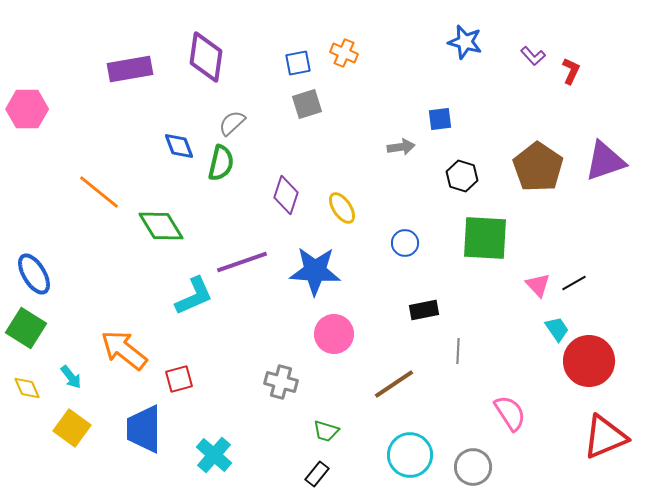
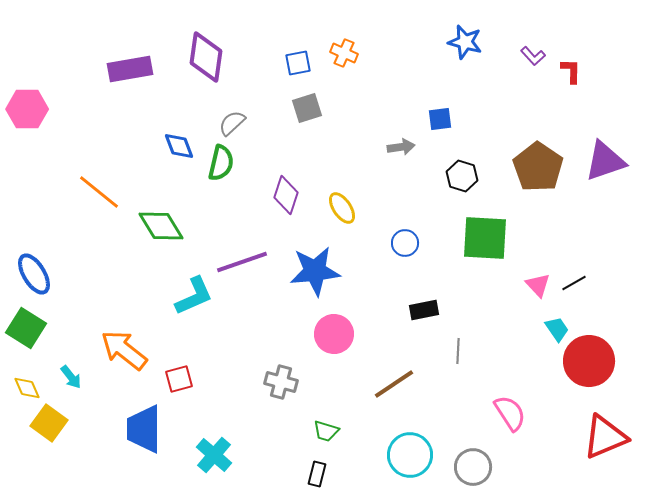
red L-shape at (571, 71): rotated 24 degrees counterclockwise
gray square at (307, 104): moved 4 px down
blue star at (315, 271): rotated 9 degrees counterclockwise
yellow square at (72, 428): moved 23 px left, 5 px up
black rectangle at (317, 474): rotated 25 degrees counterclockwise
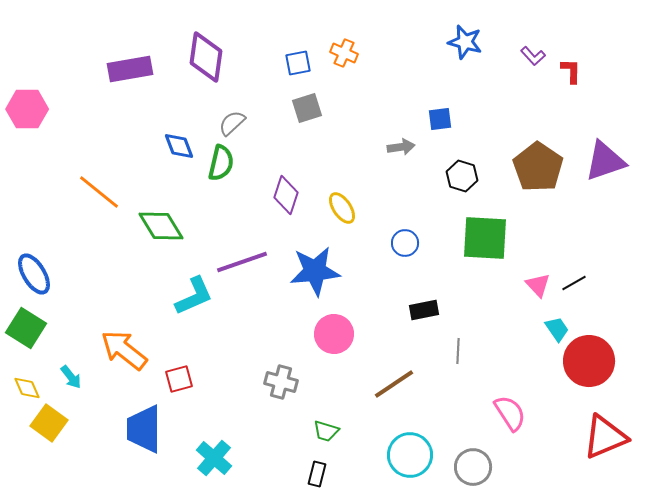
cyan cross at (214, 455): moved 3 px down
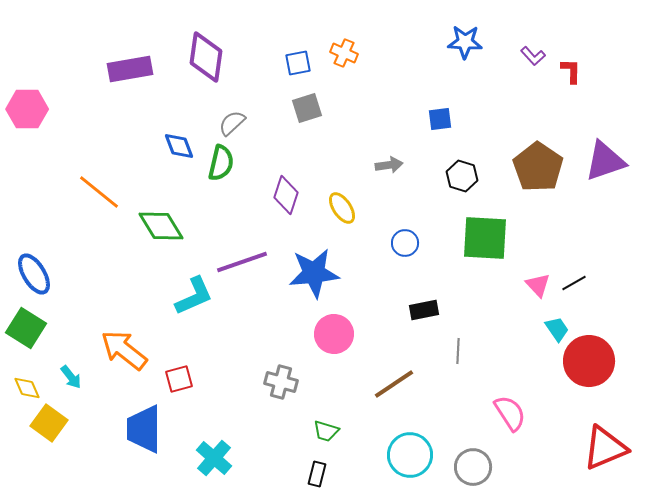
blue star at (465, 42): rotated 12 degrees counterclockwise
gray arrow at (401, 147): moved 12 px left, 18 px down
blue star at (315, 271): moved 1 px left, 2 px down
red triangle at (605, 437): moved 11 px down
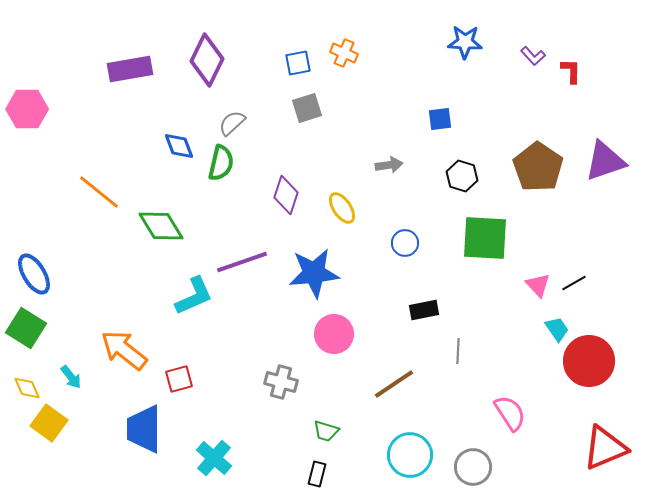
purple diamond at (206, 57): moved 1 px right, 3 px down; rotated 18 degrees clockwise
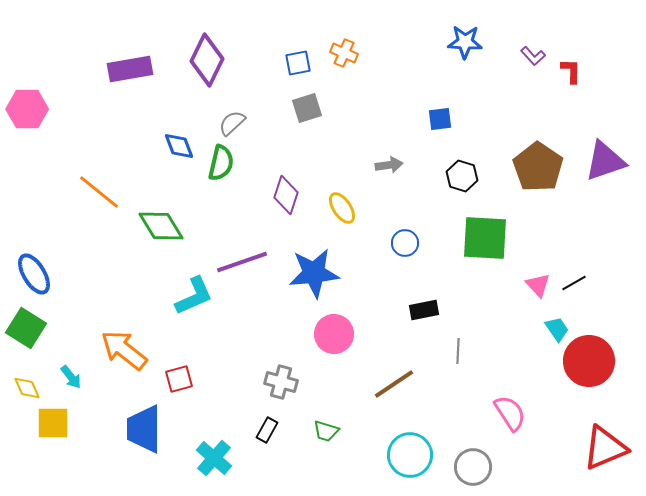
yellow square at (49, 423): moved 4 px right; rotated 36 degrees counterclockwise
black rectangle at (317, 474): moved 50 px left, 44 px up; rotated 15 degrees clockwise
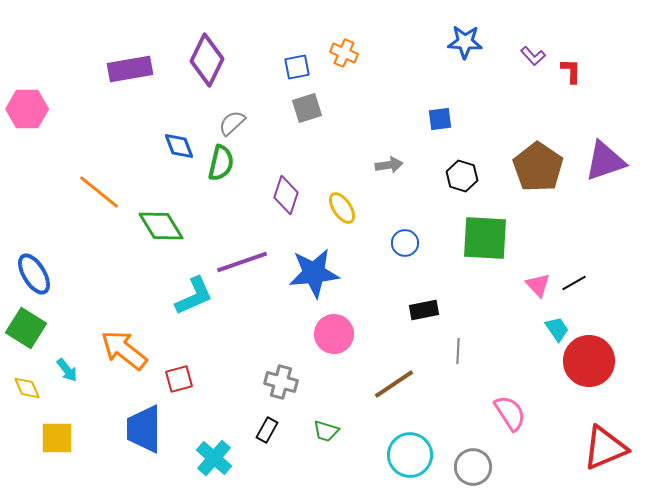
blue square at (298, 63): moved 1 px left, 4 px down
cyan arrow at (71, 377): moved 4 px left, 7 px up
yellow square at (53, 423): moved 4 px right, 15 px down
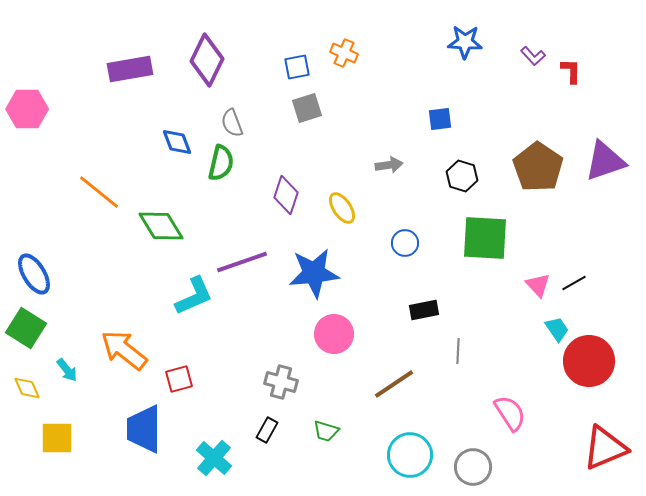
gray semicircle at (232, 123): rotated 68 degrees counterclockwise
blue diamond at (179, 146): moved 2 px left, 4 px up
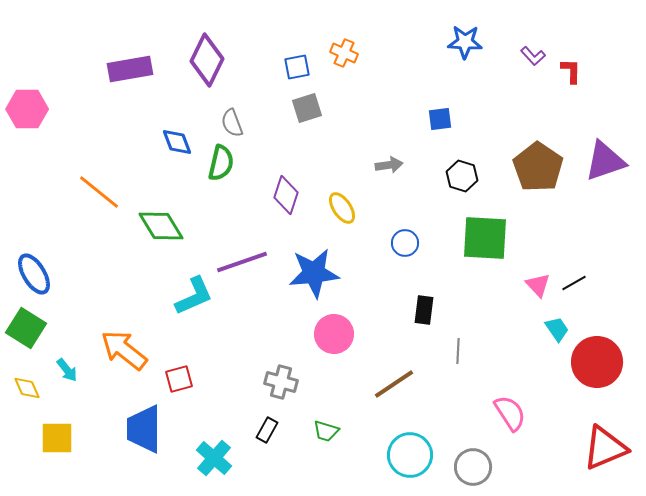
black rectangle at (424, 310): rotated 72 degrees counterclockwise
red circle at (589, 361): moved 8 px right, 1 px down
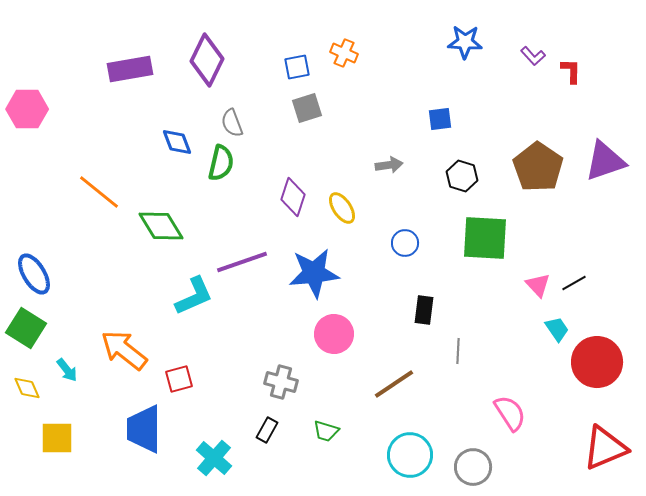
purple diamond at (286, 195): moved 7 px right, 2 px down
